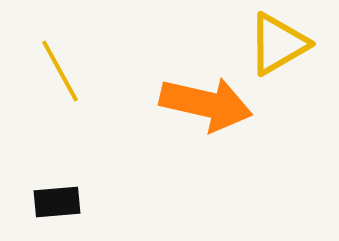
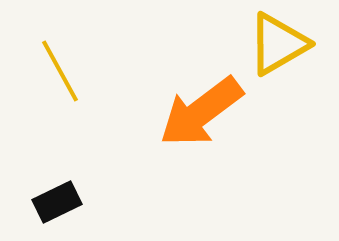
orange arrow: moved 5 px left, 8 px down; rotated 130 degrees clockwise
black rectangle: rotated 21 degrees counterclockwise
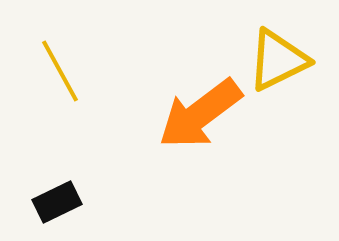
yellow triangle: moved 16 px down; rotated 4 degrees clockwise
orange arrow: moved 1 px left, 2 px down
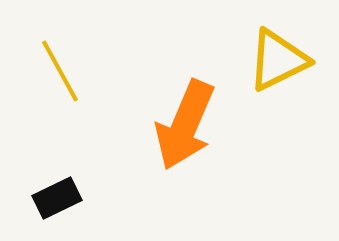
orange arrow: moved 15 px left, 11 px down; rotated 30 degrees counterclockwise
black rectangle: moved 4 px up
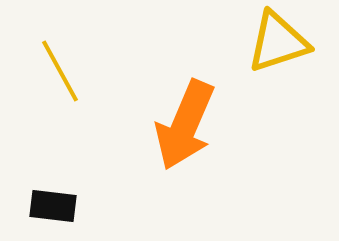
yellow triangle: moved 18 px up; rotated 8 degrees clockwise
black rectangle: moved 4 px left, 8 px down; rotated 33 degrees clockwise
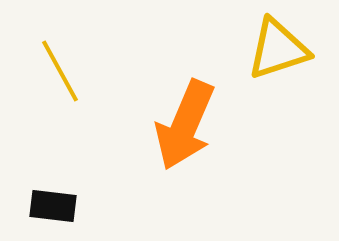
yellow triangle: moved 7 px down
